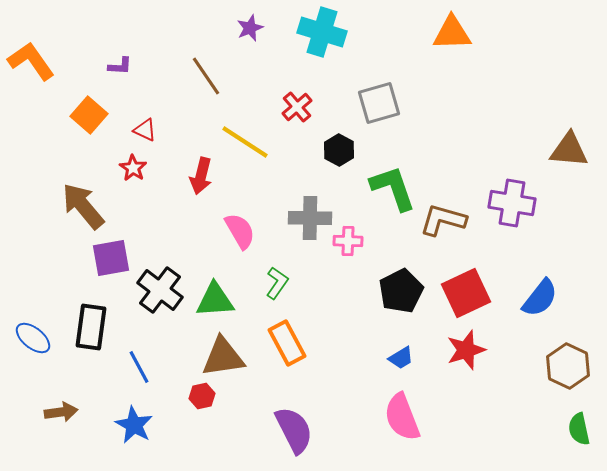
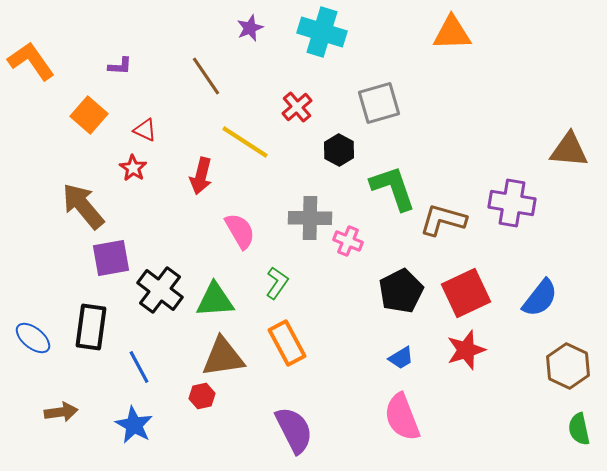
pink cross at (348, 241): rotated 20 degrees clockwise
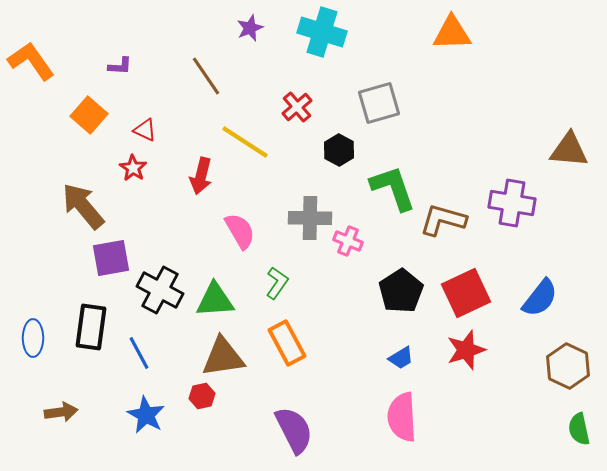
black cross at (160, 290): rotated 9 degrees counterclockwise
black pentagon at (401, 291): rotated 6 degrees counterclockwise
blue ellipse at (33, 338): rotated 51 degrees clockwise
blue line at (139, 367): moved 14 px up
pink semicircle at (402, 417): rotated 18 degrees clockwise
blue star at (134, 425): moved 12 px right, 10 px up
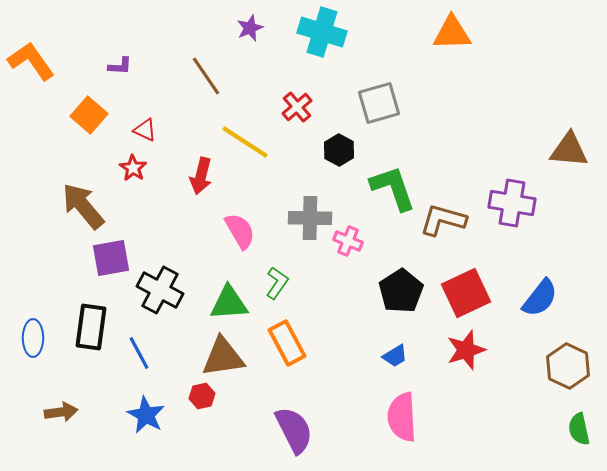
green triangle at (215, 300): moved 14 px right, 3 px down
blue trapezoid at (401, 358): moved 6 px left, 2 px up
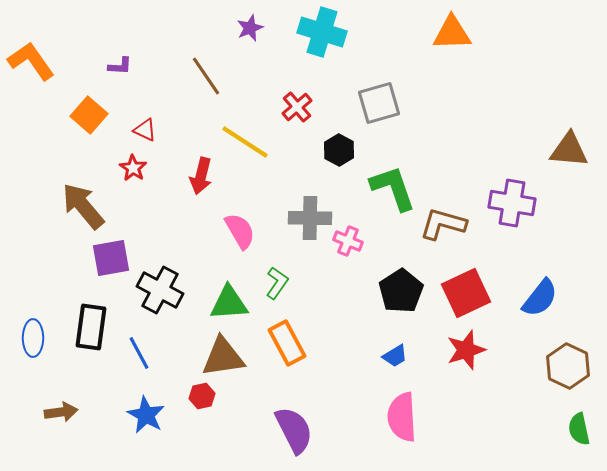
brown L-shape at (443, 220): moved 4 px down
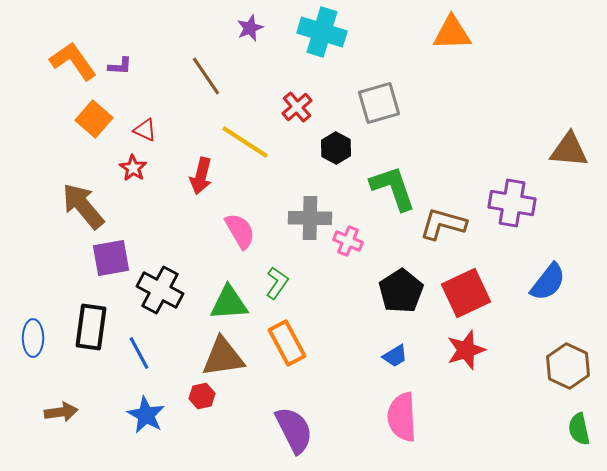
orange L-shape at (31, 61): moved 42 px right
orange square at (89, 115): moved 5 px right, 4 px down
black hexagon at (339, 150): moved 3 px left, 2 px up
blue semicircle at (540, 298): moved 8 px right, 16 px up
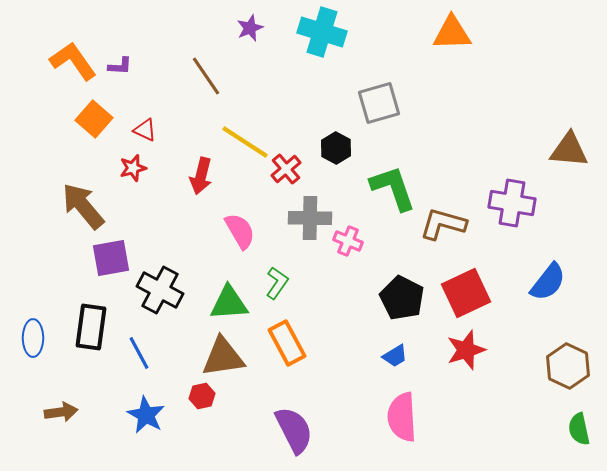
red cross at (297, 107): moved 11 px left, 62 px down
red star at (133, 168): rotated 24 degrees clockwise
black pentagon at (401, 291): moved 1 px right, 7 px down; rotated 12 degrees counterclockwise
